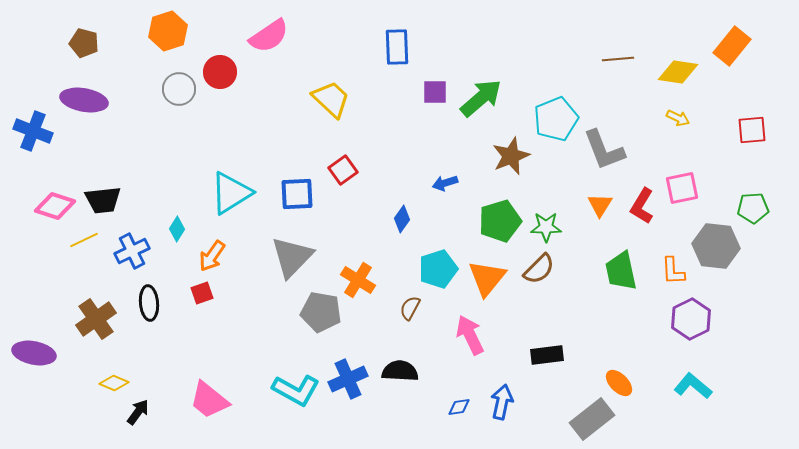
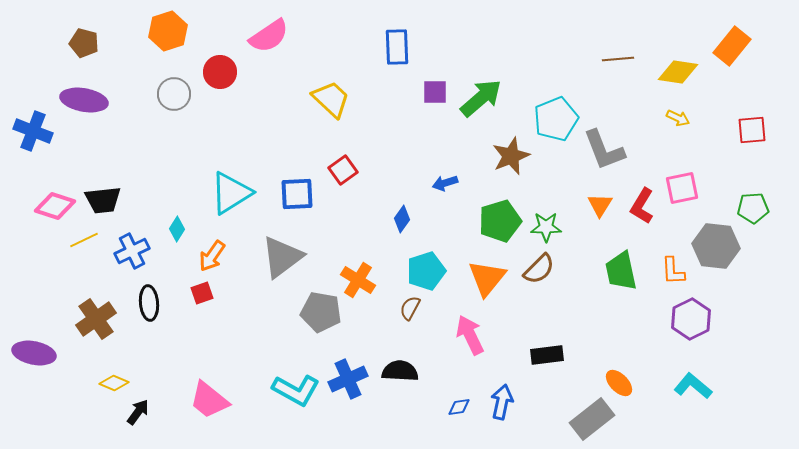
gray circle at (179, 89): moved 5 px left, 5 px down
gray triangle at (292, 257): moved 10 px left; rotated 9 degrees clockwise
cyan pentagon at (438, 269): moved 12 px left, 2 px down
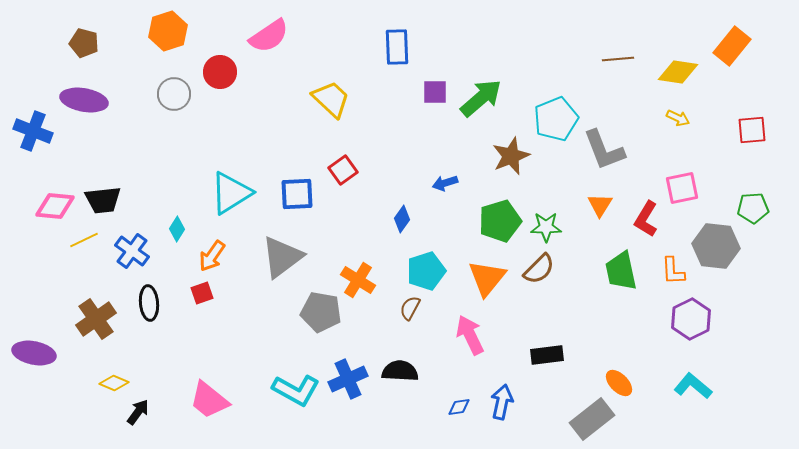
pink diamond at (55, 206): rotated 12 degrees counterclockwise
red L-shape at (642, 206): moved 4 px right, 13 px down
blue cross at (132, 251): rotated 28 degrees counterclockwise
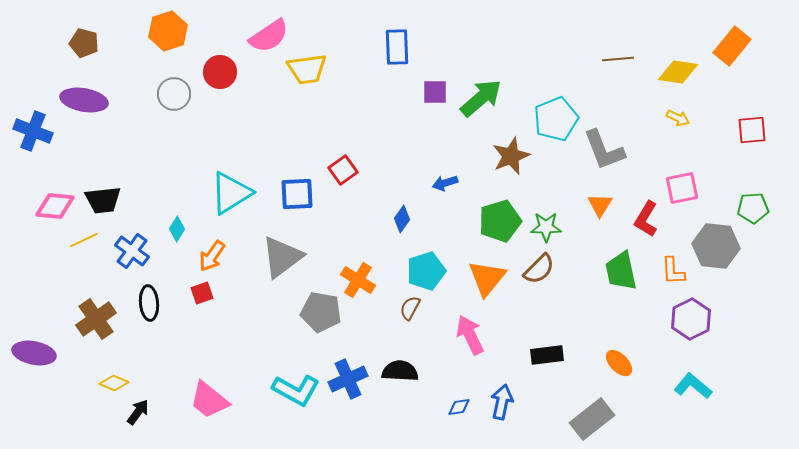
yellow trapezoid at (331, 99): moved 24 px left, 30 px up; rotated 129 degrees clockwise
orange ellipse at (619, 383): moved 20 px up
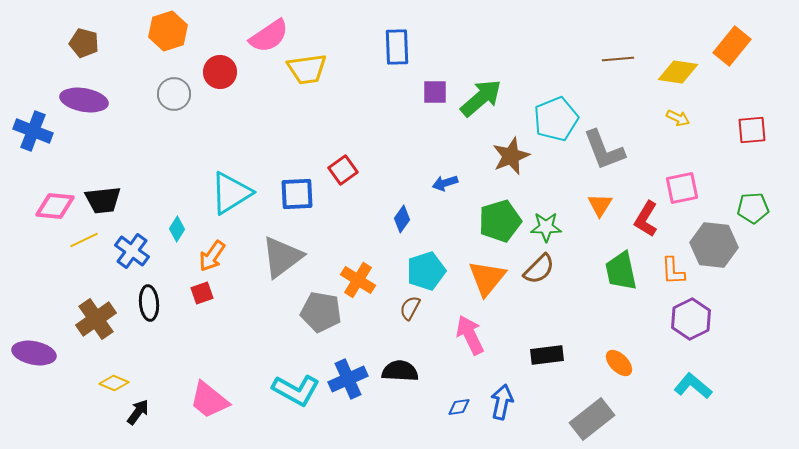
gray hexagon at (716, 246): moved 2 px left, 1 px up
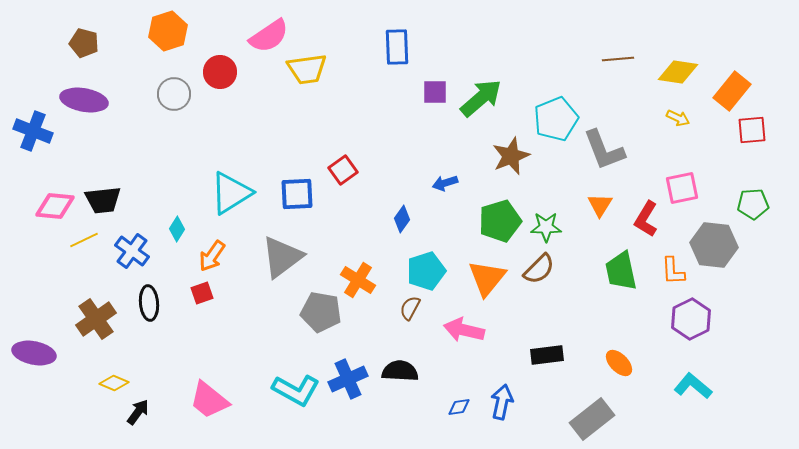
orange rectangle at (732, 46): moved 45 px down
green pentagon at (753, 208): moved 4 px up
pink arrow at (470, 335): moved 6 px left, 5 px up; rotated 51 degrees counterclockwise
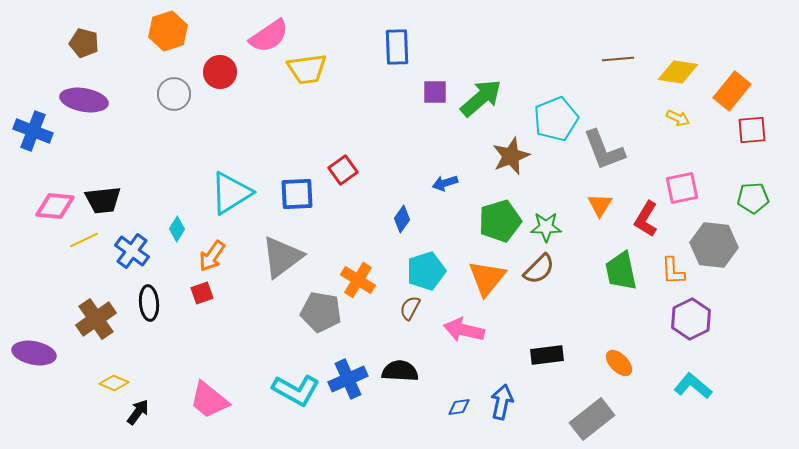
green pentagon at (753, 204): moved 6 px up
